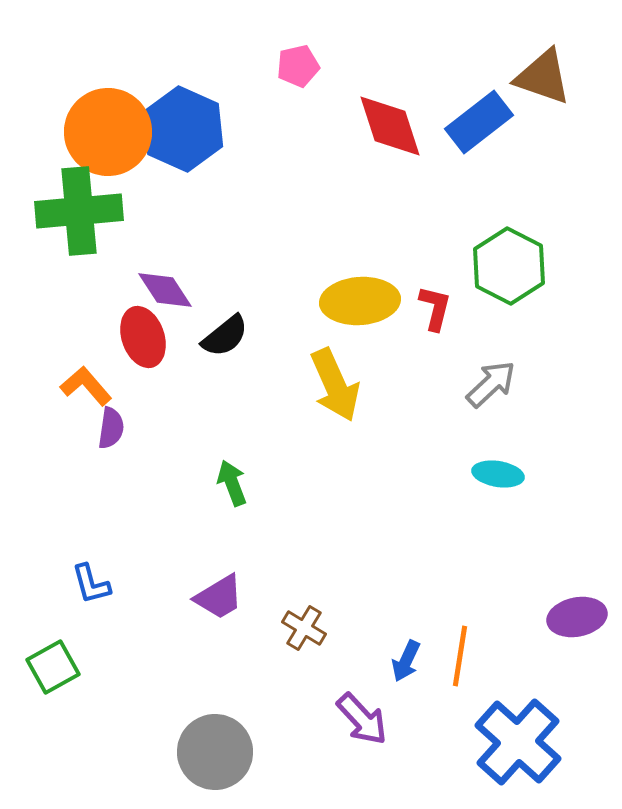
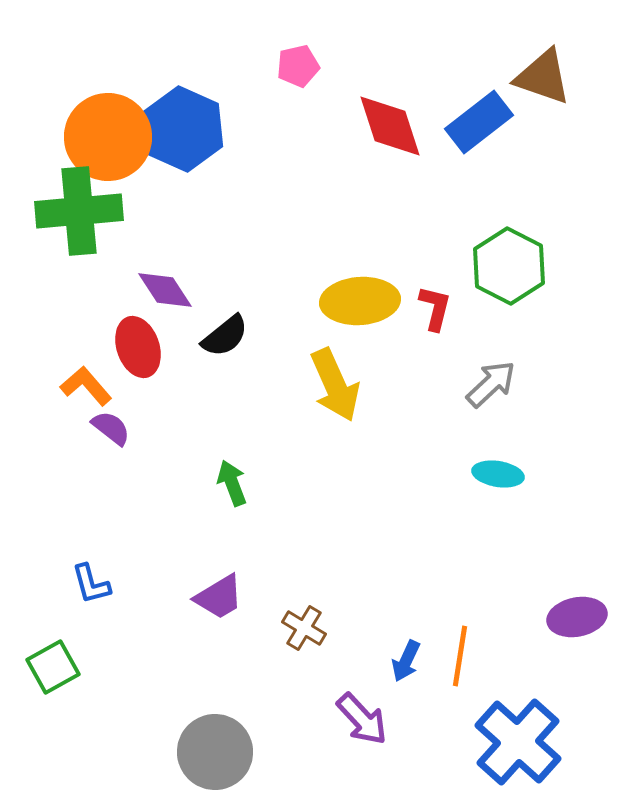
orange circle: moved 5 px down
red ellipse: moved 5 px left, 10 px down
purple semicircle: rotated 60 degrees counterclockwise
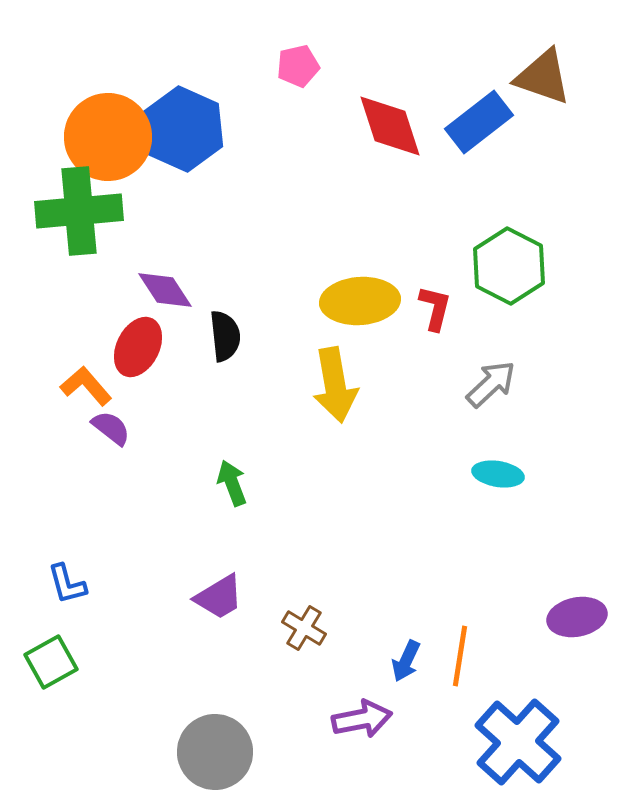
black semicircle: rotated 57 degrees counterclockwise
red ellipse: rotated 46 degrees clockwise
yellow arrow: rotated 14 degrees clockwise
blue L-shape: moved 24 px left
green square: moved 2 px left, 5 px up
purple arrow: rotated 58 degrees counterclockwise
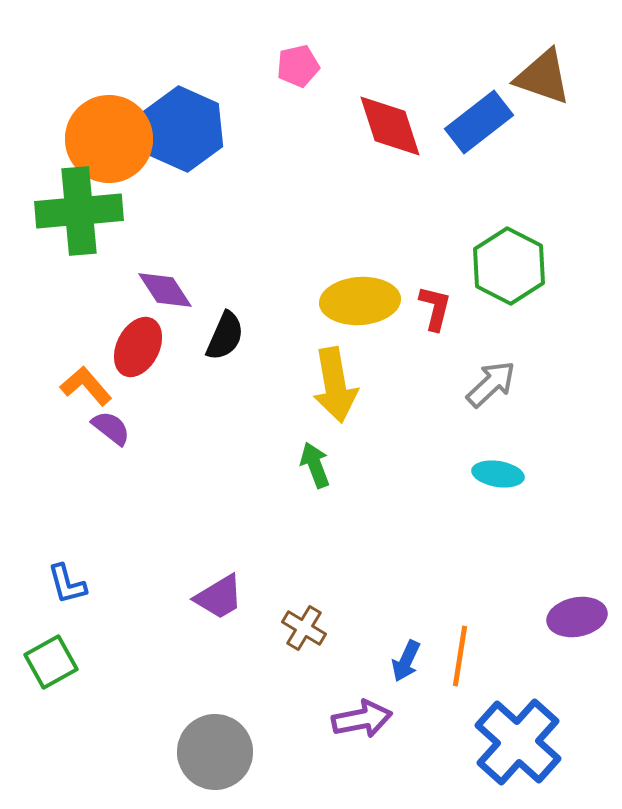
orange circle: moved 1 px right, 2 px down
black semicircle: rotated 30 degrees clockwise
green arrow: moved 83 px right, 18 px up
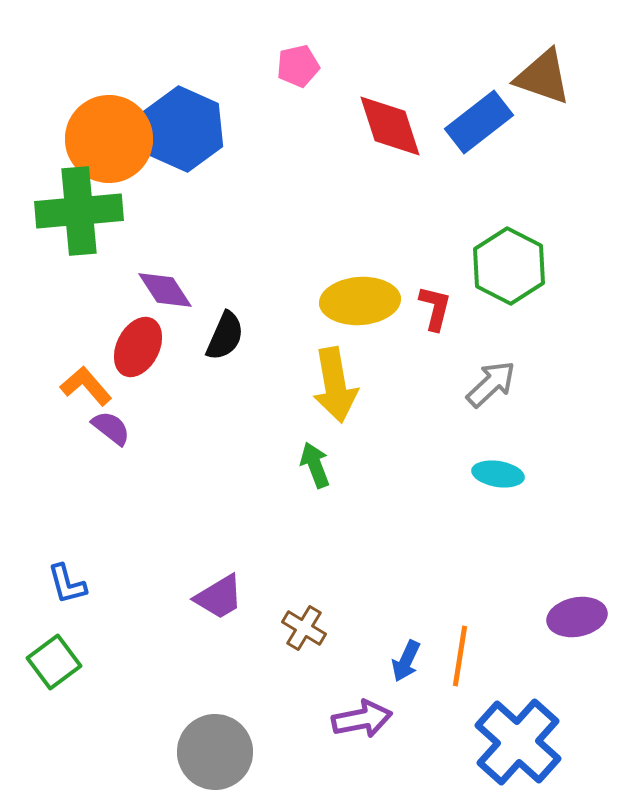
green square: moved 3 px right; rotated 8 degrees counterclockwise
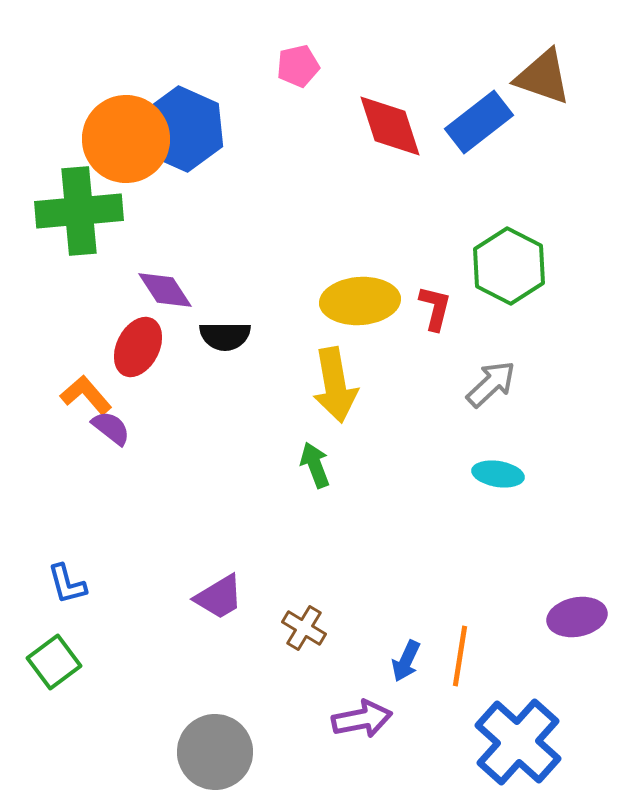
orange circle: moved 17 px right
black semicircle: rotated 66 degrees clockwise
orange L-shape: moved 9 px down
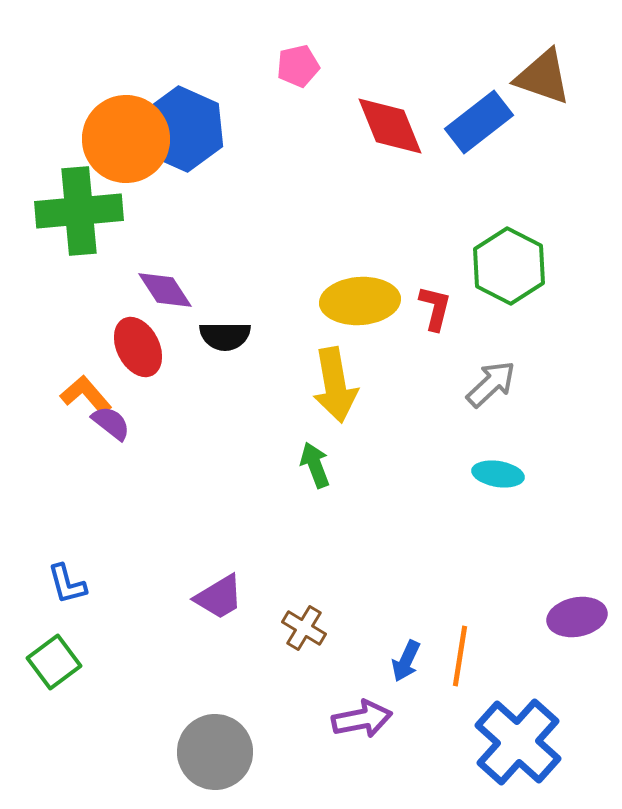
red diamond: rotated 4 degrees counterclockwise
red ellipse: rotated 54 degrees counterclockwise
purple semicircle: moved 5 px up
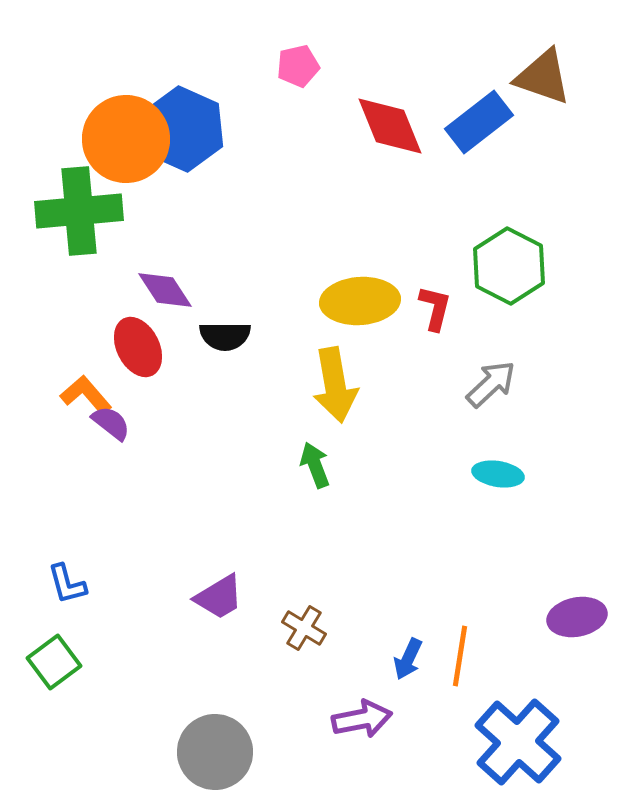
blue arrow: moved 2 px right, 2 px up
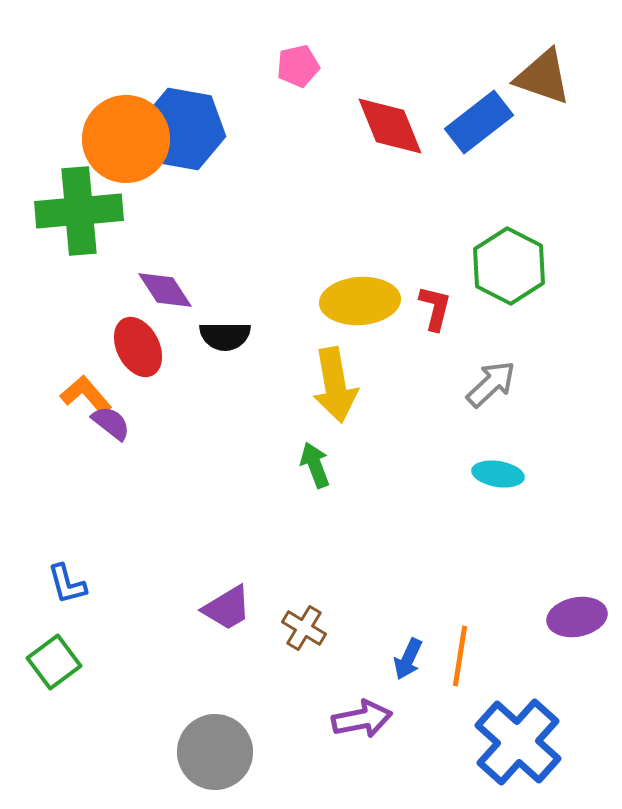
blue hexagon: rotated 14 degrees counterclockwise
purple trapezoid: moved 8 px right, 11 px down
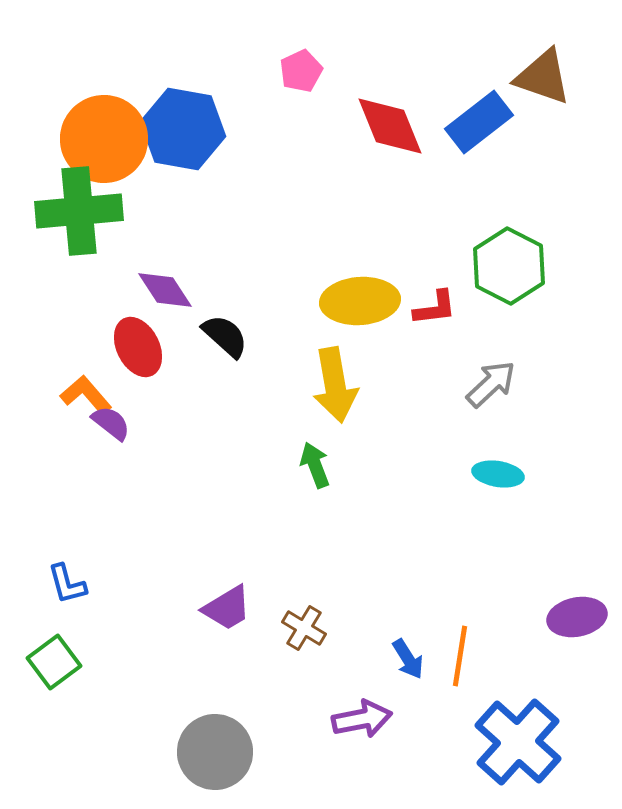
pink pentagon: moved 3 px right, 5 px down; rotated 12 degrees counterclockwise
orange circle: moved 22 px left
red L-shape: rotated 69 degrees clockwise
black semicircle: rotated 138 degrees counterclockwise
blue arrow: rotated 57 degrees counterclockwise
